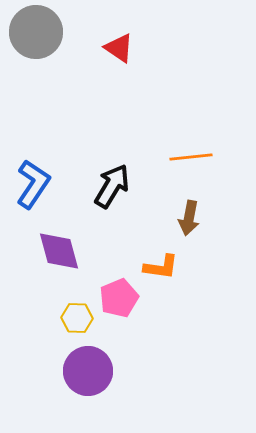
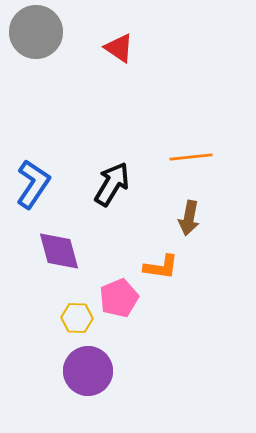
black arrow: moved 2 px up
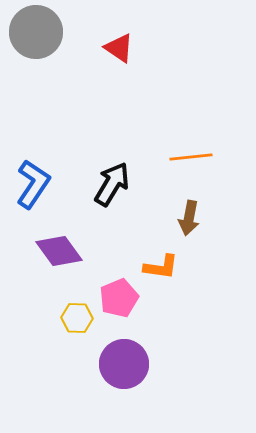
purple diamond: rotated 21 degrees counterclockwise
purple circle: moved 36 px right, 7 px up
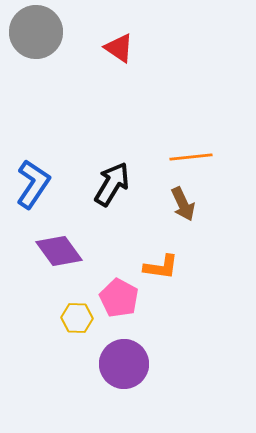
brown arrow: moved 6 px left, 14 px up; rotated 36 degrees counterclockwise
pink pentagon: rotated 21 degrees counterclockwise
